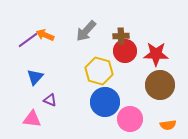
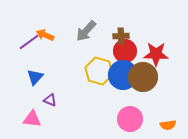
purple line: moved 1 px right, 2 px down
brown circle: moved 17 px left, 8 px up
blue circle: moved 18 px right, 27 px up
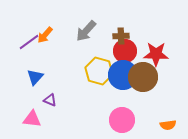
orange arrow: rotated 72 degrees counterclockwise
pink circle: moved 8 px left, 1 px down
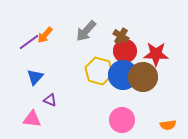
brown cross: rotated 35 degrees clockwise
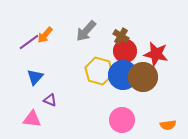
red star: rotated 10 degrees clockwise
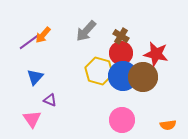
orange arrow: moved 2 px left
red circle: moved 4 px left, 2 px down
blue circle: moved 1 px down
pink triangle: rotated 48 degrees clockwise
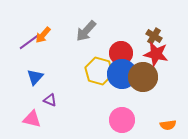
brown cross: moved 33 px right
blue circle: moved 1 px left, 2 px up
pink triangle: rotated 42 degrees counterclockwise
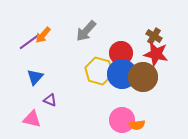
orange semicircle: moved 31 px left
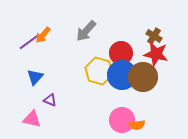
blue circle: moved 1 px down
